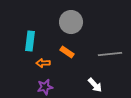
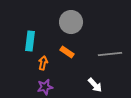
orange arrow: rotated 104 degrees clockwise
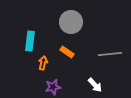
purple star: moved 8 px right
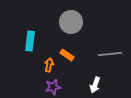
orange rectangle: moved 3 px down
orange arrow: moved 6 px right, 2 px down
white arrow: rotated 63 degrees clockwise
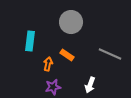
gray line: rotated 30 degrees clockwise
orange arrow: moved 1 px left, 1 px up
white arrow: moved 5 px left
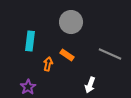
purple star: moved 25 px left; rotated 21 degrees counterclockwise
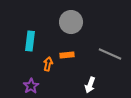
orange rectangle: rotated 40 degrees counterclockwise
purple star: moved 3 px right, 1 px up
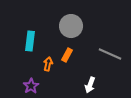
gray circle: moved 4 px down
orange rectangle: rotated 56 degrees counterclockwise
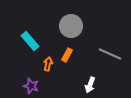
cyan rectangle: rotated 48 degrees counterclockwise
purple star: rotated 21 degrees counterclockwise
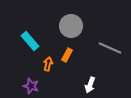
gray line: moved 6 px up
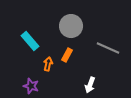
gray line: moved 2 px left
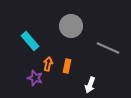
orange rectangle: moved 11 px down; rotated 16 degrees counterclockwise
purple star: moved 4 px right, 8 px up
